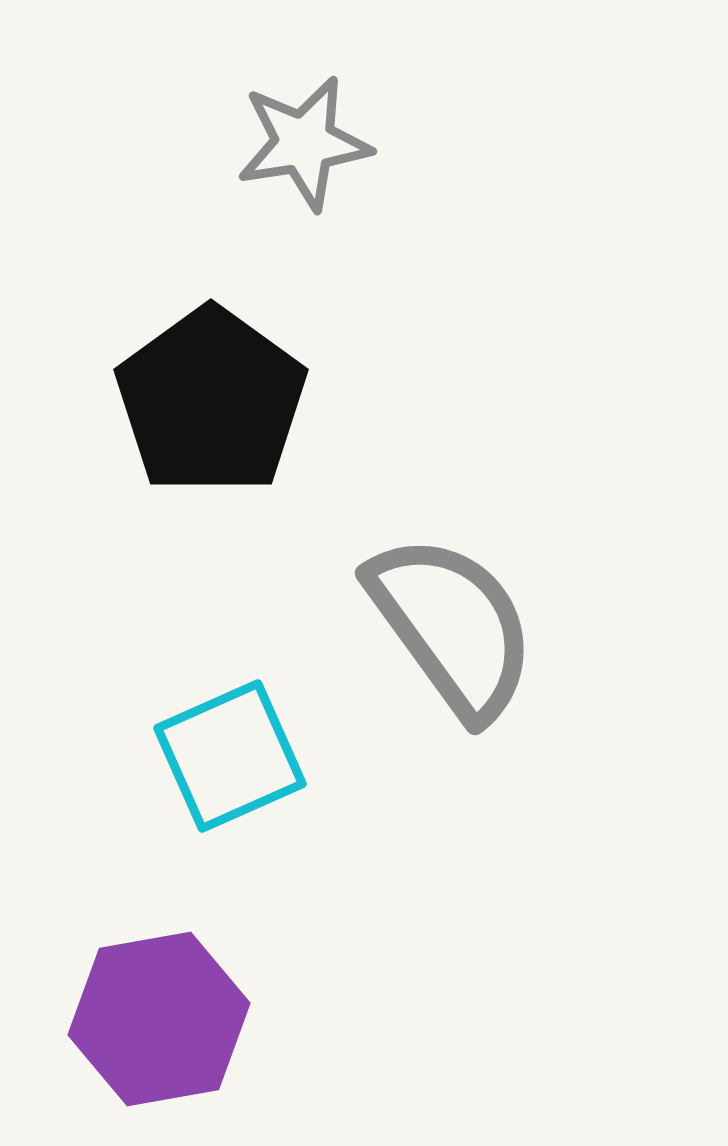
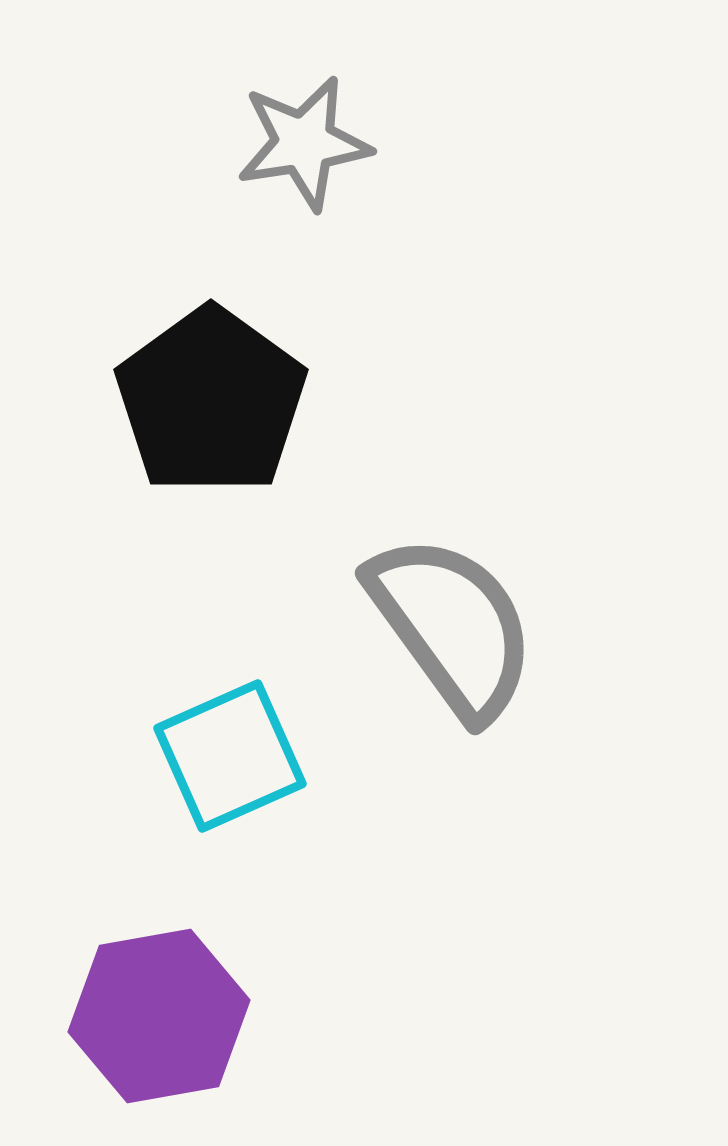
purple hexagon: moved 3 px up
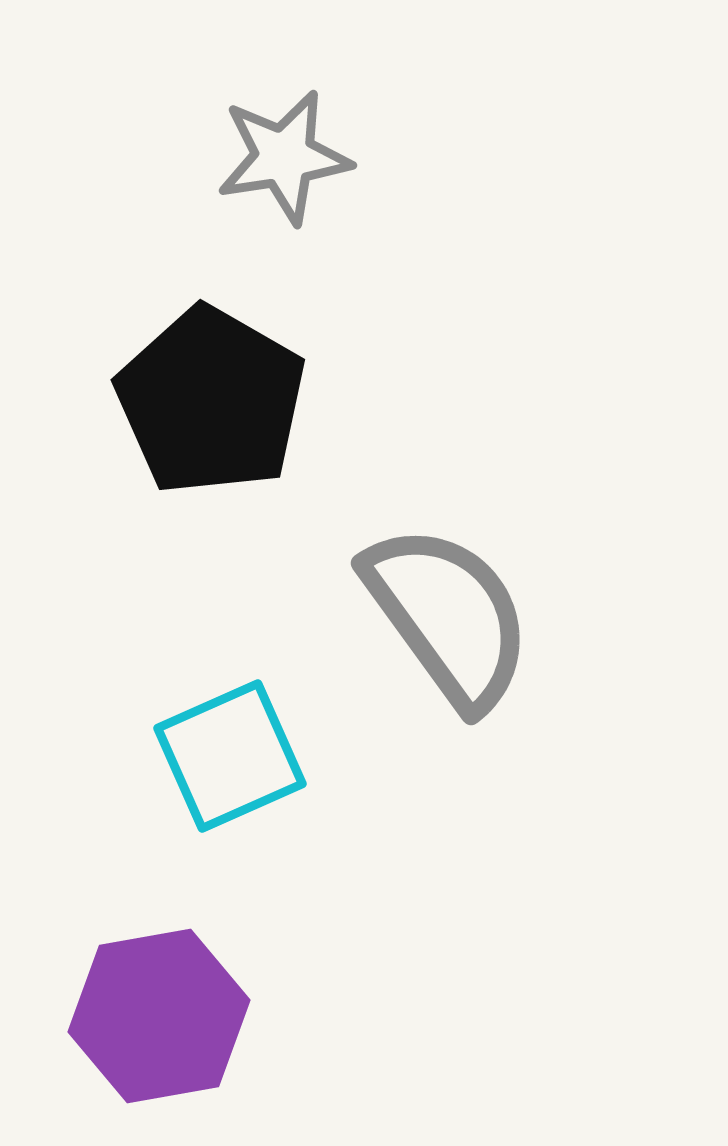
gray star: moved 20 px left, 14 px down
black pentagon: rotated 6 degrees counterclockwise
gray semicircle: moved 4 px left, 10 px up
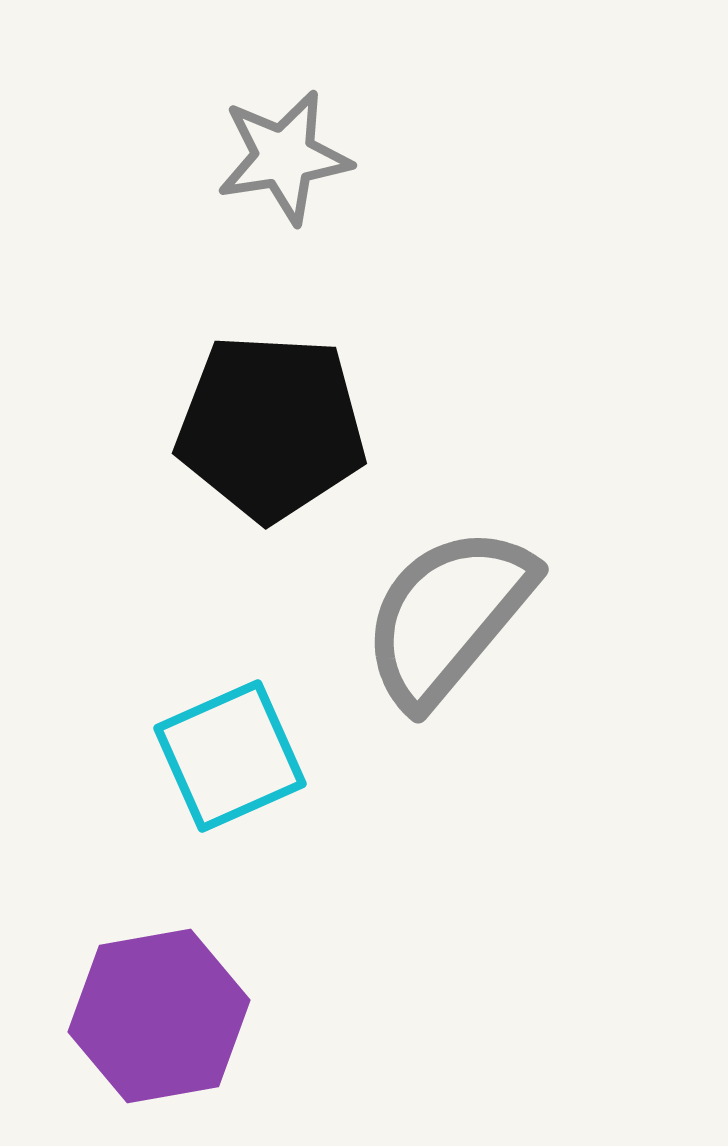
black pentagon: moved 60 px right, 26 px down; rotated 27 degrees counterclockwise
gray semicircle: rotated 104 degrees counterclockwise
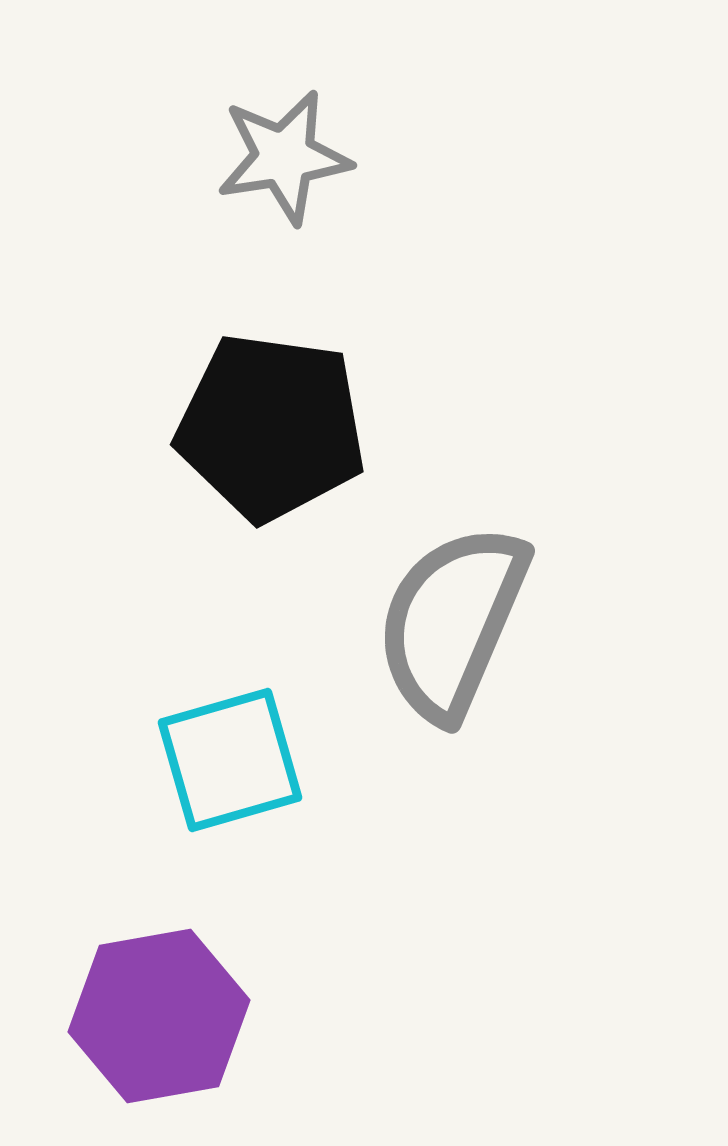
black pentagon: rotated 5 degrees clockwise
gray semicircle: moved 4 px right, 6 px down; rotated 17 degrees counterclockwise
cyan square: moved 4 px down; rotated 8 degrees clockwise
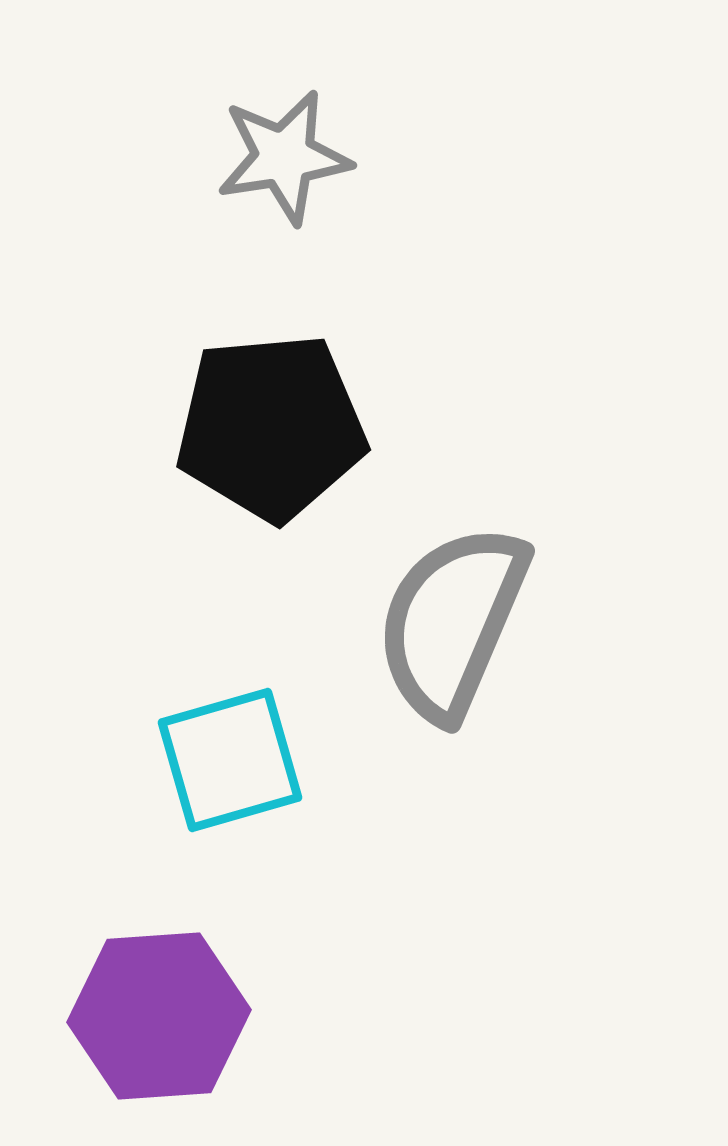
black pentagon: rotated 13 degrees counterclockwise
purple hexagon: rotated 6 degrees clockwise
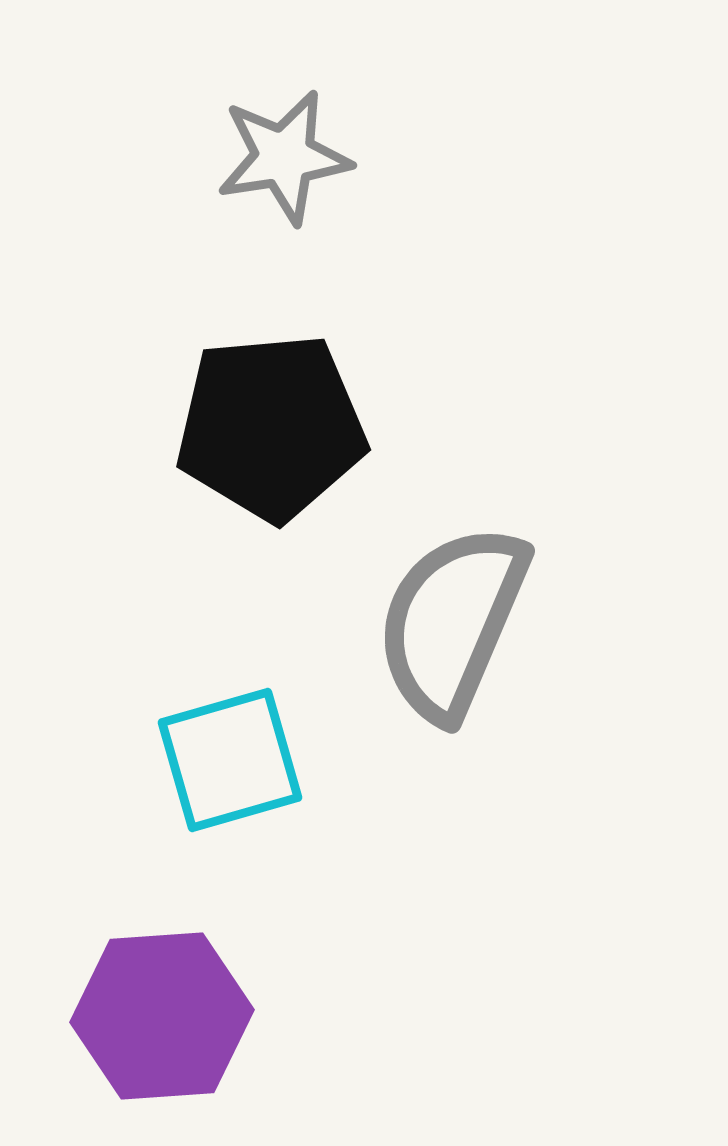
purple hexagon: moved 3 px right
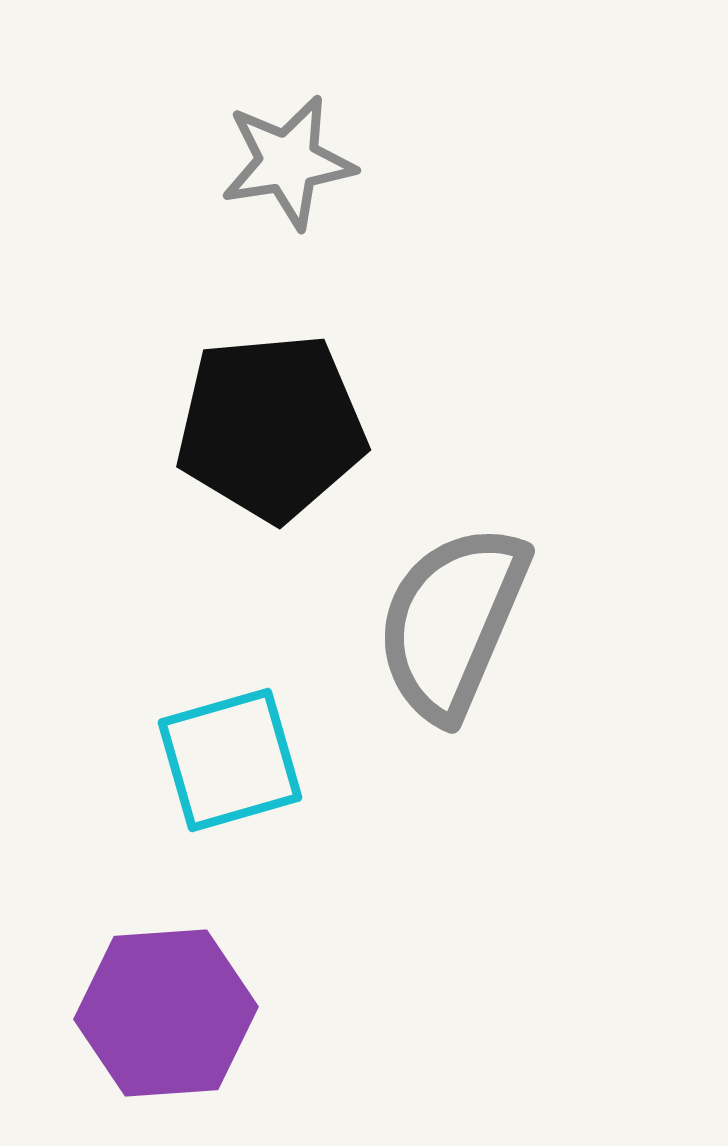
gray star: moved 4 px right, 5 px down
purple hexagon: moved 4 px right, 3 px up
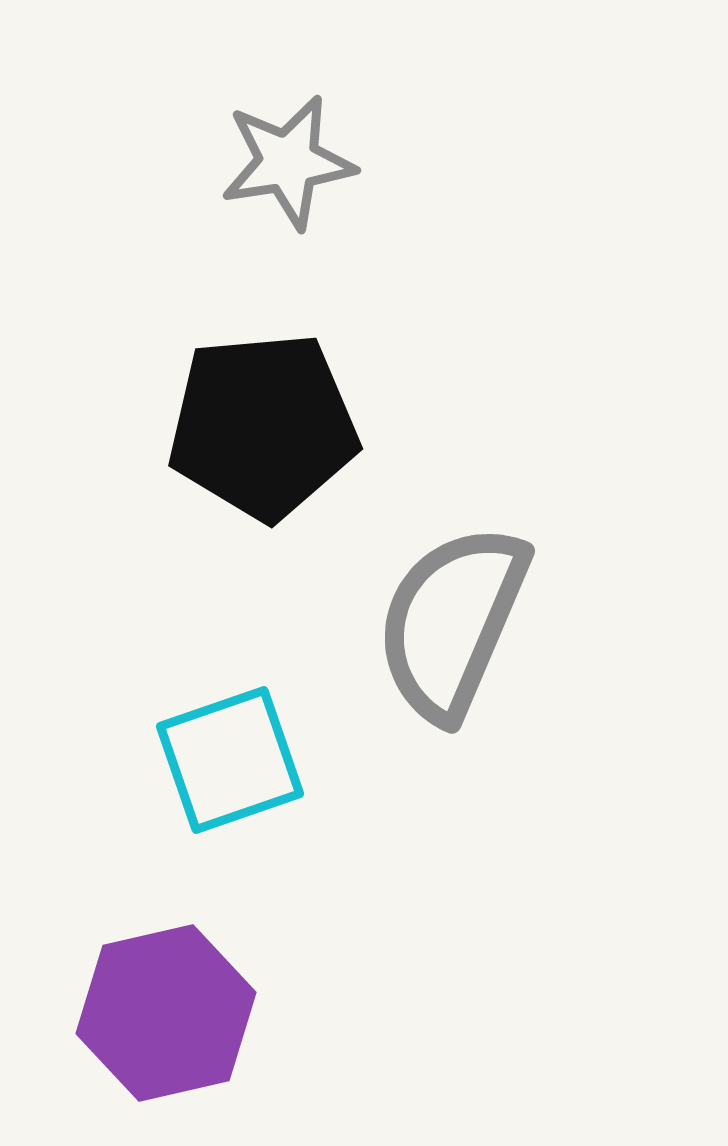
black pentagon: moved 8 px left, 1 px up
cyan square: rotated 3 degrees counterclockwise
purple hexagon: rotated 9 degrees counterclockwise
